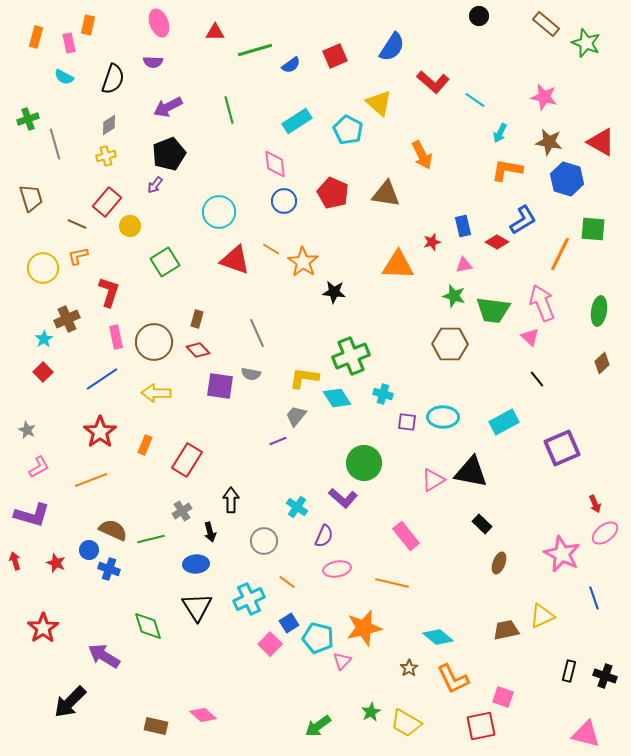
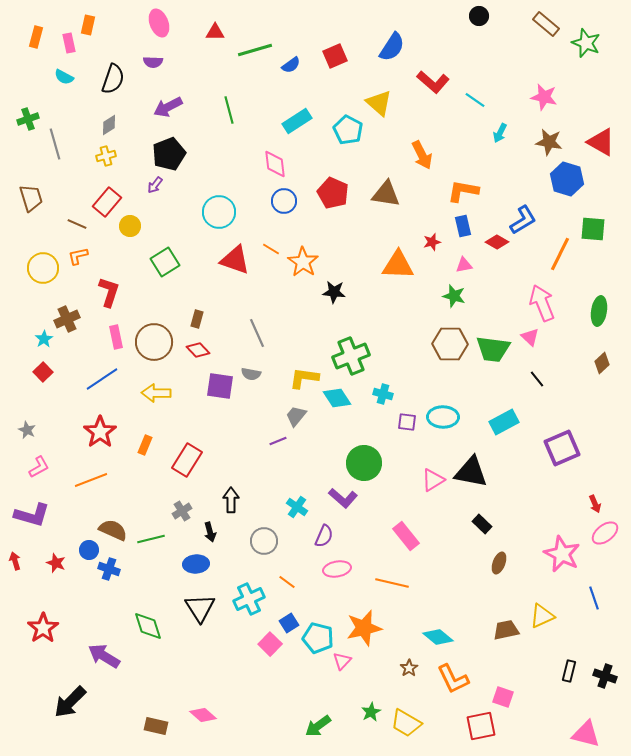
orange L-shape at (507, 170): moved 44 px left, 21 px down
green trapezoid at (493, 310): moved 39 px down
black triangle at (197, 607): moved 3 px right, 1 px down
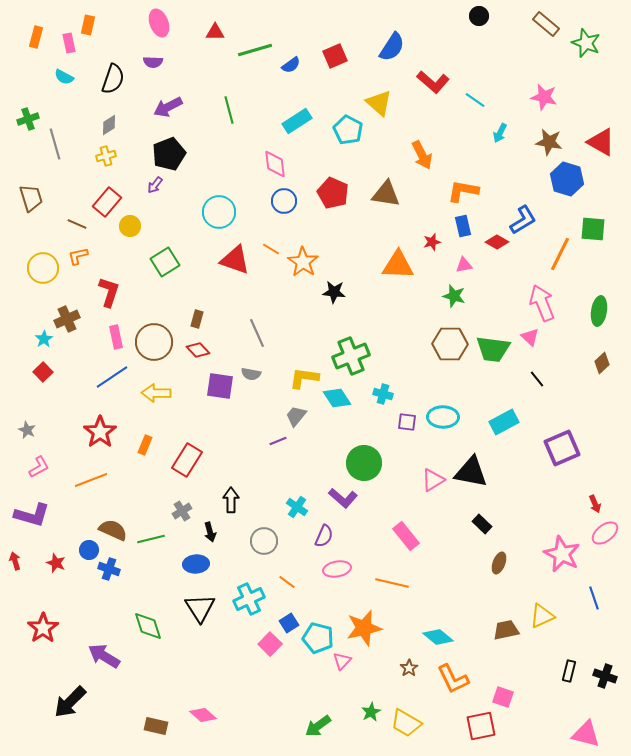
blue line at (102, 379): moved 10 px right, 2 px up
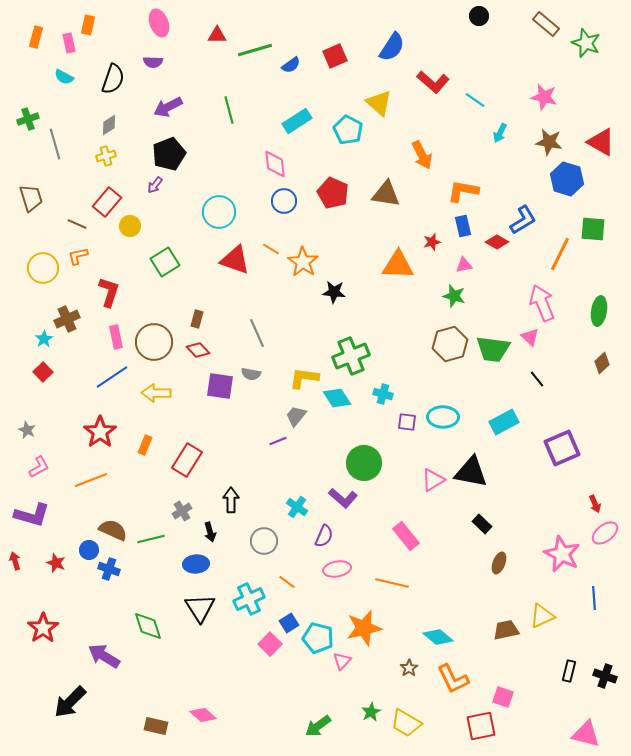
red triangle at (215, 32): moved 2 px right, 3 px down
brown hexagon at (450, 344): rotated 16 degrees counterclockwise
blue line at (594, 598): rotated 15 degrees clockwise
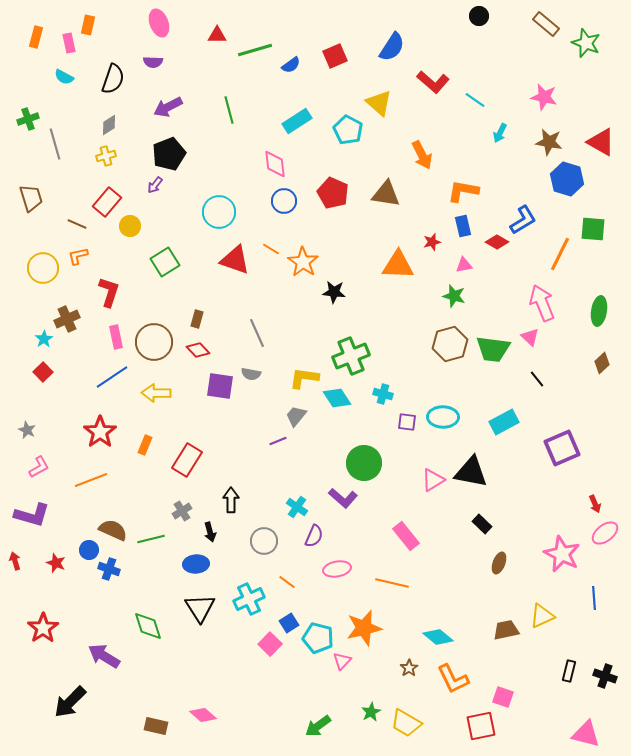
purple semicircle at (324, 536): moved 10 px left
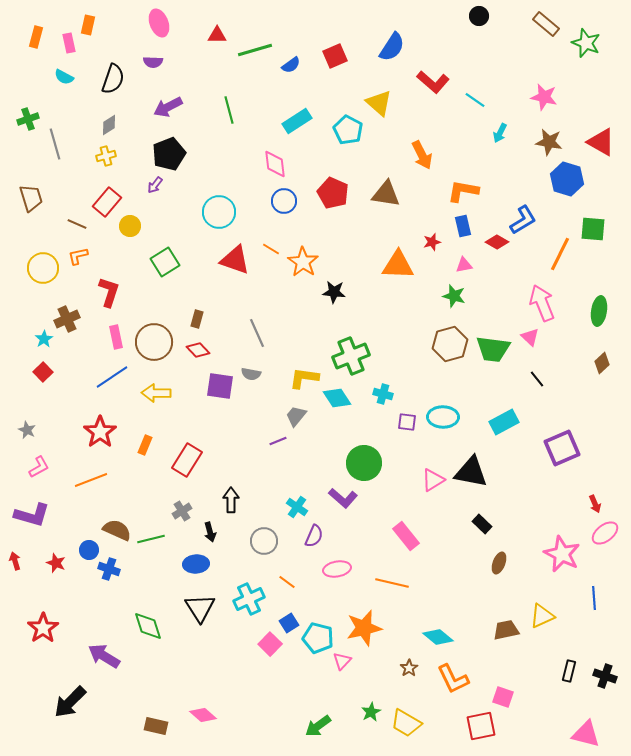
brown semicircle at (113, 530): moved 4 px right
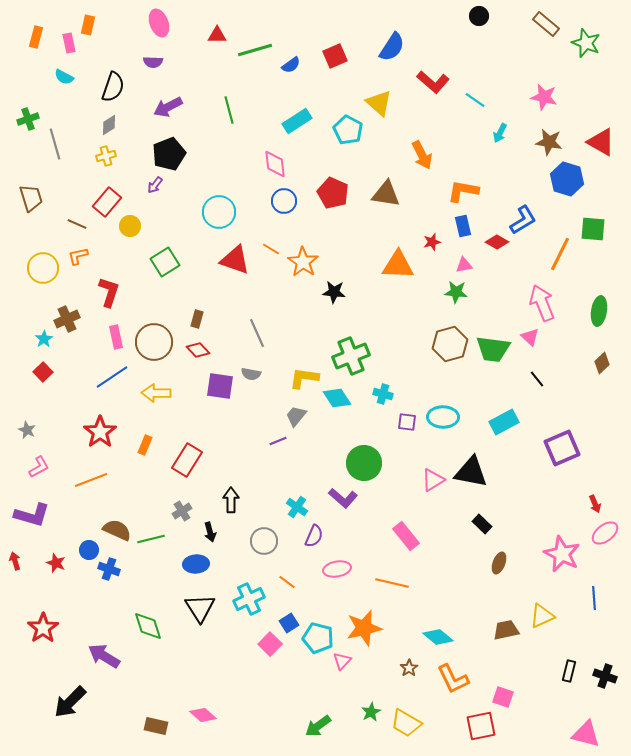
black semicircle at (113, 79): moved 8 px down
green star at (454, 296): moved 2 px right, 4 px up; rotated 10 degrees counterclockwise
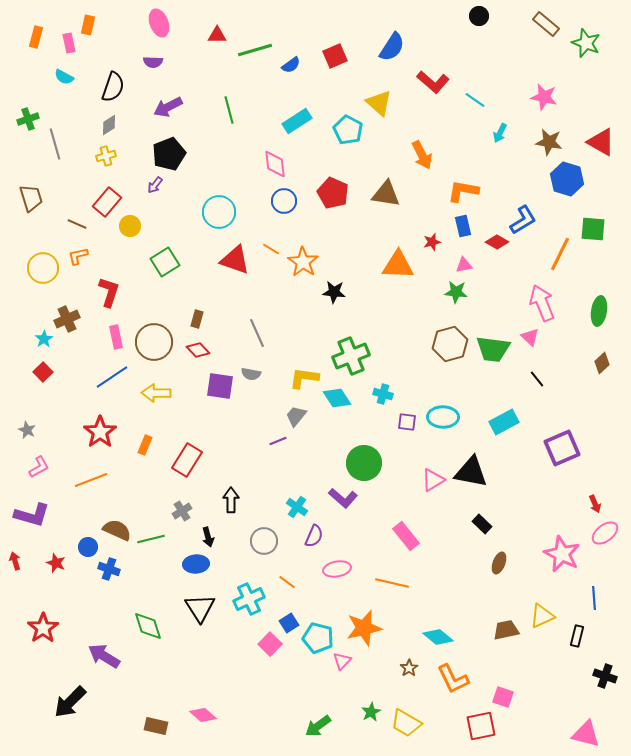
black arrow at (210, 532): moved 2 px left, 5 px down
blue circle at (89, 550): moved 1 px left, 3 px up
black rectangle at (569, 671): moved 8 px right, 35 px up
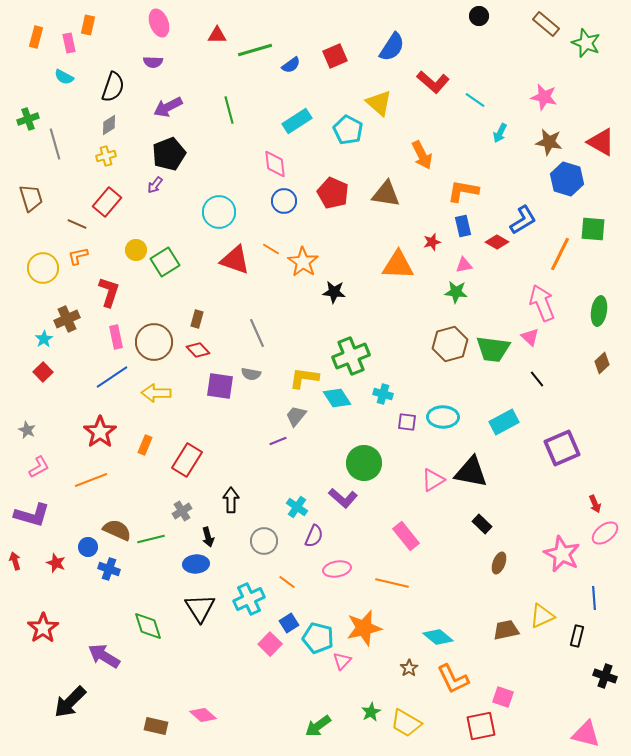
yellow circle at (130, 226): moved 6 px right, 24 px down
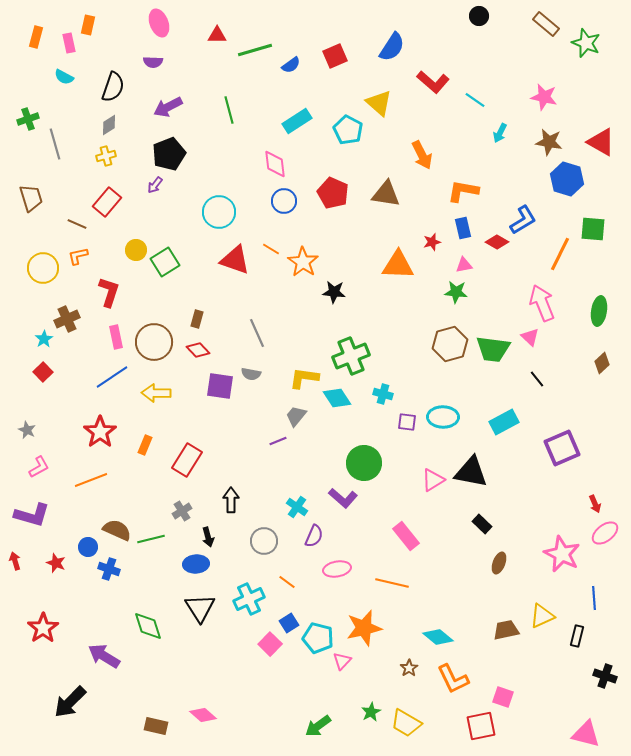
blue rectangle at (463, 226): moved 2 px down
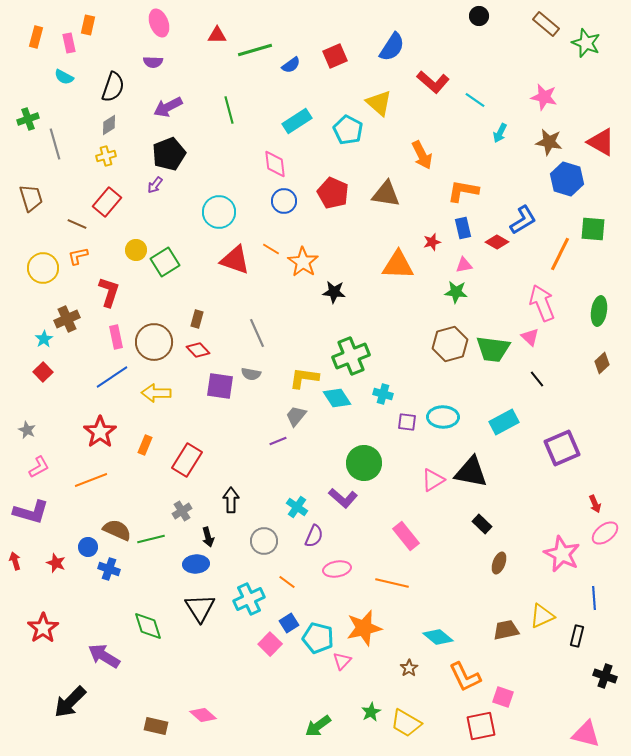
purple L-shape at (32, 515): moved 1 px left, 3 px up
orange L-shape at (453, 679): moved 12 px right, 2 px up
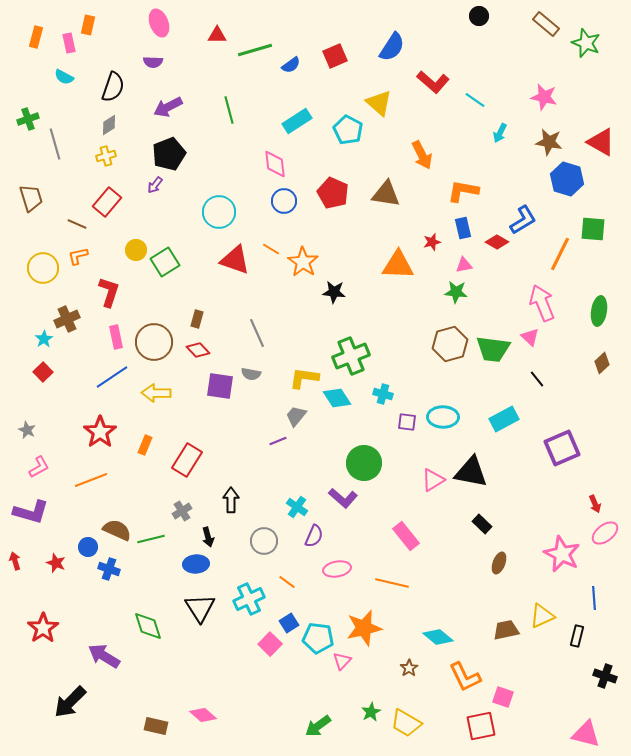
cyan rectangle at (504, 422): moved 3 px up
cyan pentagon at (318, 638): rotated 8 degrees counterclockwise
